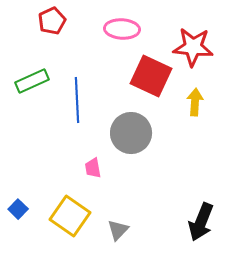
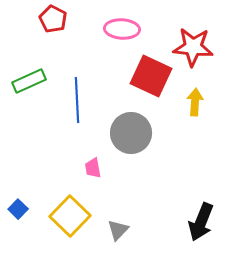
red pentagon: moved 1 px right, 2 px up; rotated 20 degrees counterclockwise
green rectangle: moved 3 px left
yellow square: rotated 9 degrees clockwise
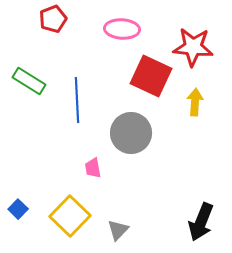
red pentagon: rotated 24 degrees clockwise
green rectangle: rotated 56 degrees clockwise
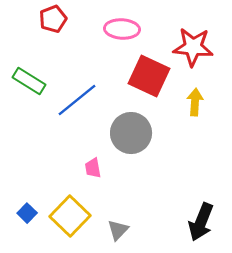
red square: moved 2 px left
blue line: rotated 54 degrees clockwise
blue square: moved 9 px right, 4 px down
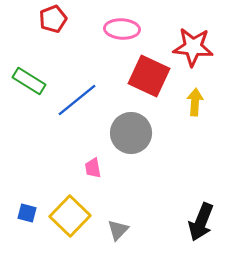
blue square: rotated 30 degrees counterclockwise
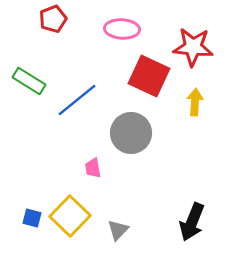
blue square: moved 5 px right, 5 px down
black arrow: moved 9 px left
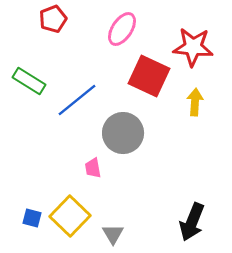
pink ellipse: rotated 60 degrees counterclockwise
gray circle: moved 8 px left
gray triangle: moved 5 px left, 4 px down; rotated 15 degrees counterclockwise
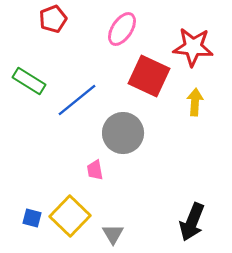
pink trapezoid: moved 2 px right, 2 px down
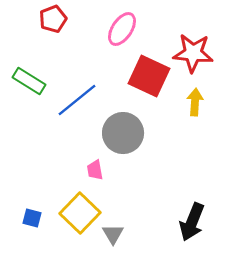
red star: moved 6 px down
yellow square: moved 10 px right, 3 px up
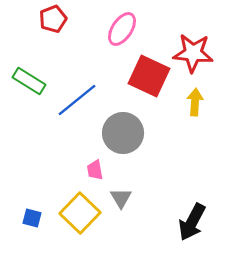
black arrow: rotated 6 degrees clockwise
gray triangle: moved 8 px right, 36 px up
